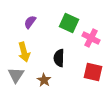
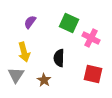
red square: moved 2 px down
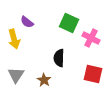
purple semicircle: moved 3 px left; rotated 88 degrees counterclockwise
yellow arrow: moved 10 px left, 13 px up
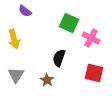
purple semicircle: moved 2 px left, 11 px up
black semicircle: rotated 18 degrees clockwise
red square: moved 1 px right, 1 px up
brown star: moved 3 px right
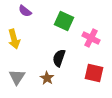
green square: moved 5 px left, 2 px up
gray triangle: moved 1 px right, 2 px down
brown star: moved 2 px up
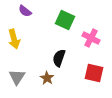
green square: moved 1 px right, 1 px up
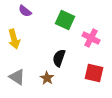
gray triangle: rotated 30 degrees counterclockwise
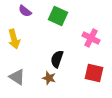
green square: moved 7 px left, 4 px up
black semicircle: moved 2 px left, 1 px down
brown star: moved 2 px right; rotated 16 degrees counterclockwise
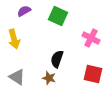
purple semicircle: moved 1 px left; rotated 112 degrees clockwise
red square: moved 1 px left, 1 px down
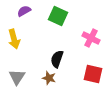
gray triangle: rotated 30 degrees clockwise
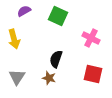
black semicircle: moved 1 px left
